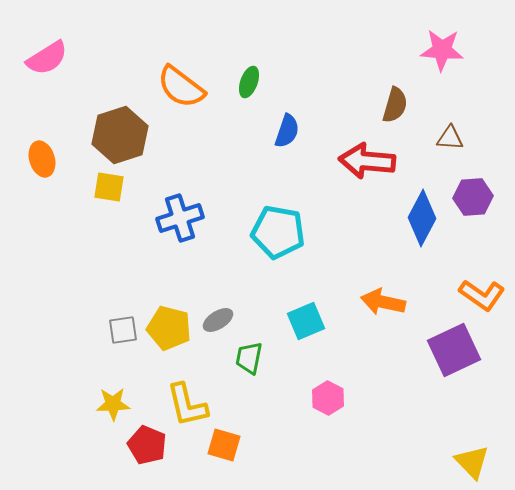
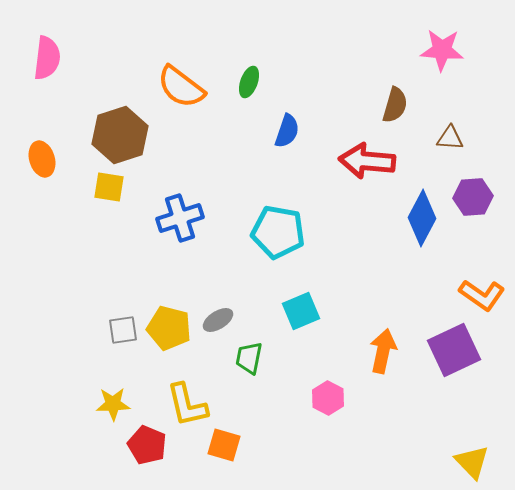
pink semicircle: rotated 51 degrees counterclockwise
orange arrow: moved 49 px down; rotated 90 degrees clockwise
cyan square: moved 5 px left, 10 px up
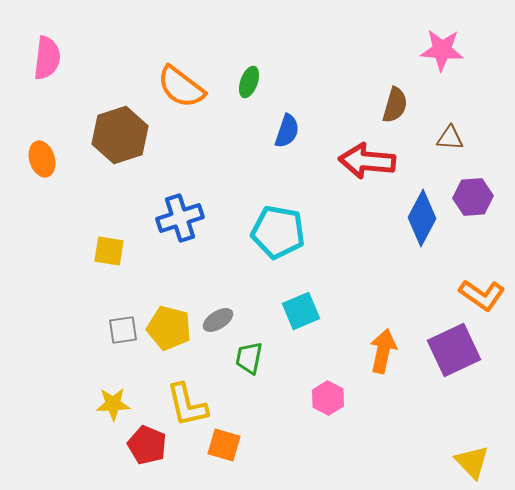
yellow square: moved 64 px down
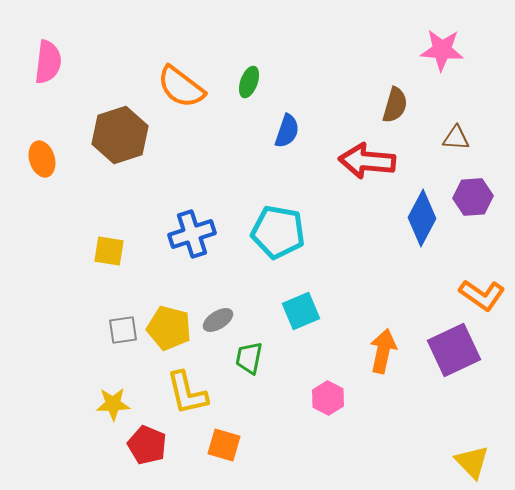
pink semicircle: moved 1 px right, 4 px down
brown triangle: moved 6 px right
blue cross: moved 12 px right, 16 px down
yellow L-shape: moved 12 px up
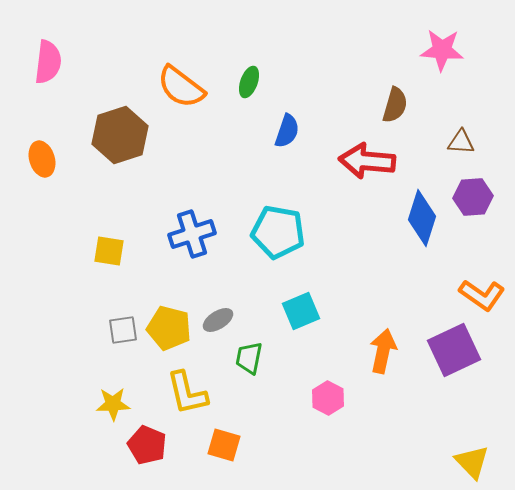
brown triangle: moved 5 px right, 4 px down
blue diamond: rotated 10 degrees counterclockwise
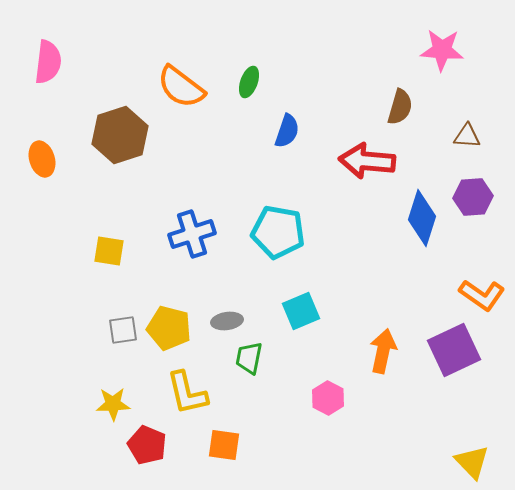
brown semicircle: moved 5 px right, 2 px down
brown triangle: moved 6 px right, 6 px up
gray ellipse: moved 9 px right, 1 px down; rotated 24 degrees clockwise
orange square: rotated 8 degrees counterclockwise
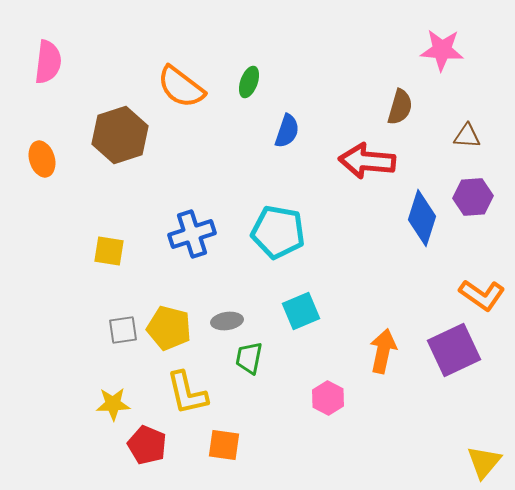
yellow triangle: moved 12 px right; rotated 24 degrees clockwise
